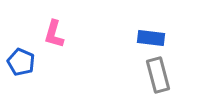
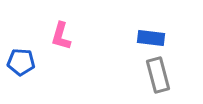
pink L-shape: moved 7 px right, 2 px down
blue pentagon: rotated 20 degrees counterclockwise
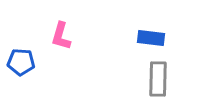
gray rectangle: moved 4 px down; rotated 16 degrees clockwise
